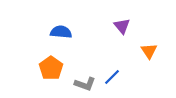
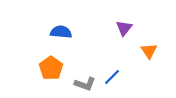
purple triangle: moved 2 px right, 2 px down; rotated 18 degrees clockwise
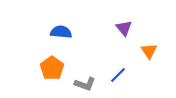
purple triangle: rotated 18 degrees counterclockwise
orange pentagon: moved 1 px right
blue line: moved 6 px right, 2 px up
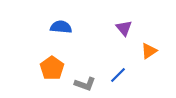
blue semicircle: moved 5 px up
orange triangle: rotated 30 degrees clockwise
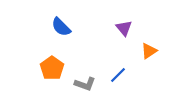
blue semicircle: rotated 140 degrees counterclockwise
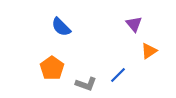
purple triangle: moved 10 px right, 4 px up
gray L-shape: moved 1 px right
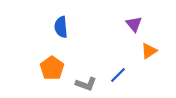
blue semicircle: rotated 40 degrees clockwise
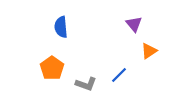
blue line: moved 1 px right
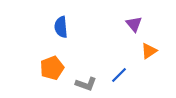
orange pentagon: rotated 15 degrees clockwise
